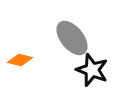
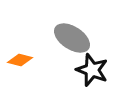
gray ellipse: rotated 18 degrees counterclockwise
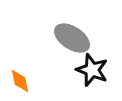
orange diamond: moved 21 px down; rotated 65 degrees clockwise
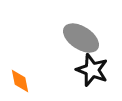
gray ellipse: moved 9 px right
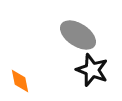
gray ellipse: moved 3 px left, 3 px up
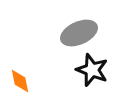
gray ellipse: moved 1 px right, 2 px up; rotated 57 degrees counterclockwise
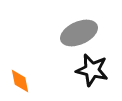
black star: rotated 8 degrees counterclockwise
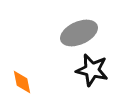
orange diamond: moved 2 px right, 1 px down
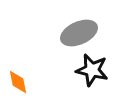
orange diamond: moved 4 px left
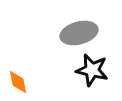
gray ellipse: rotated 9 degrees clockwise
